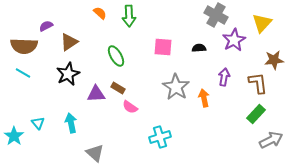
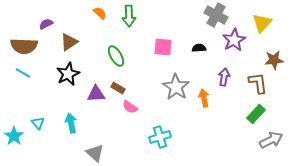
purple semicircle: moved 2 px up
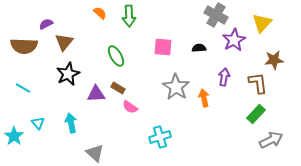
brown triangle: moved 5 px left; rotated 18 degrees counterclockwise
cyan line: moved 15 px down
